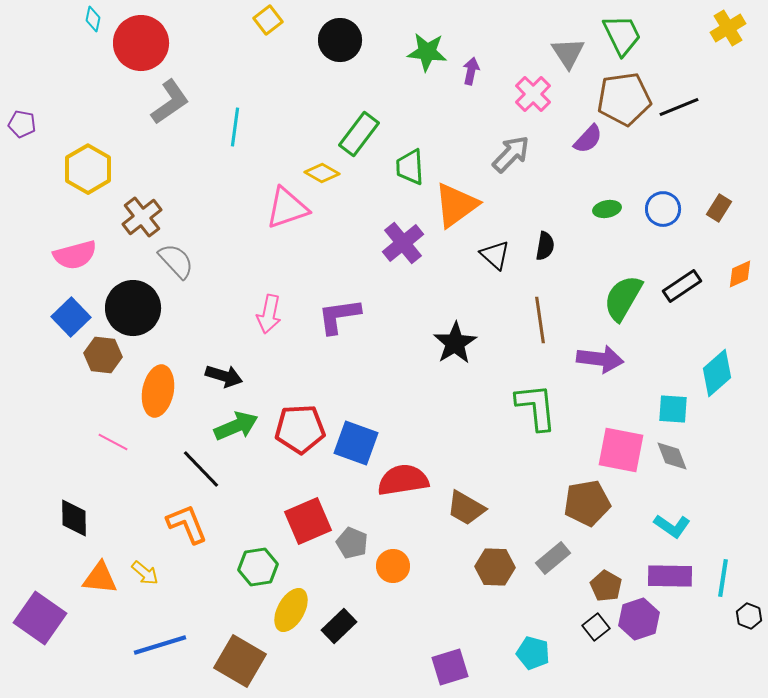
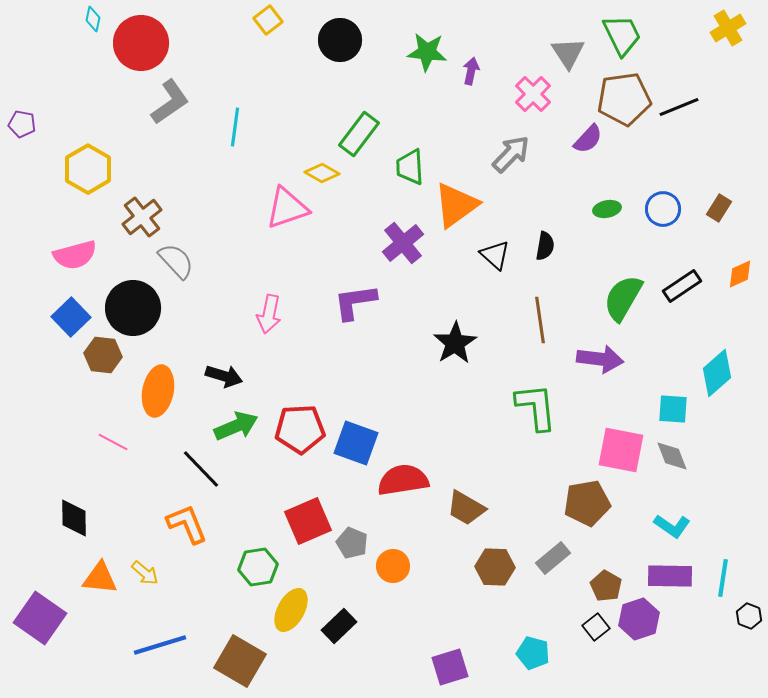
purple L-shape at (339, 316): moved 16 px right, 14 px up
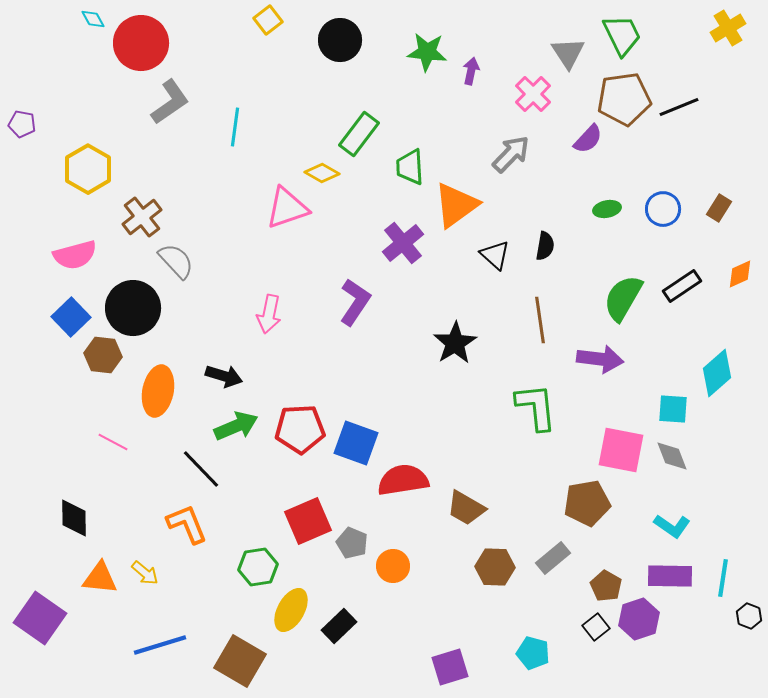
cyan diamond at (93, 19): rotated 40 degrees counterclockwise
purple L-shape at (355, 302): rotated 132 degrees clockwise
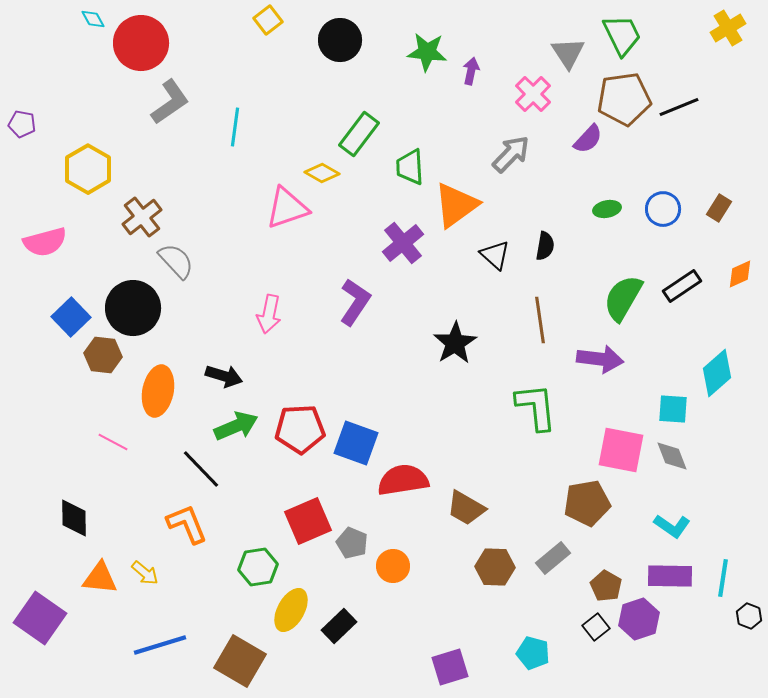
pink semicircle at (75, 255): moved 30 px left, 13 px up
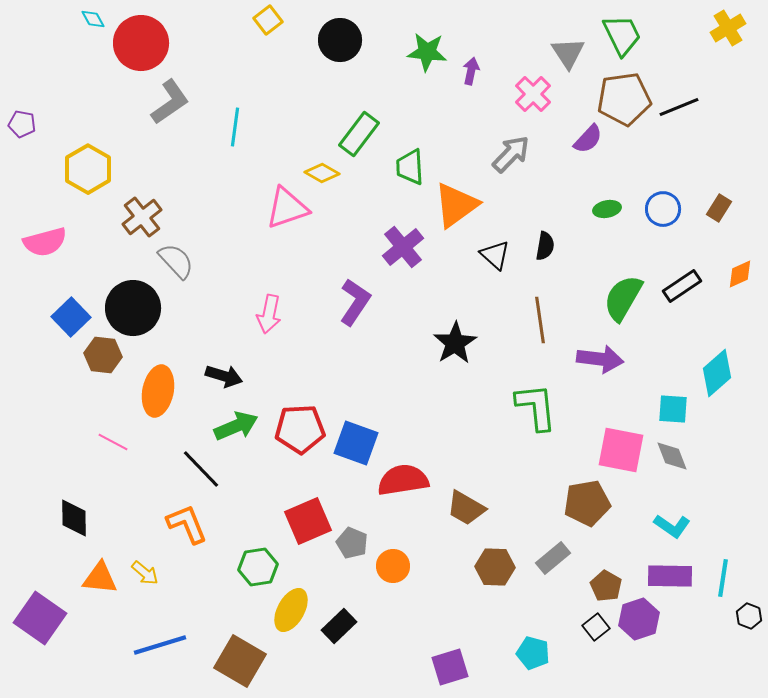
purple cross at (403, 243): moved 4 px down
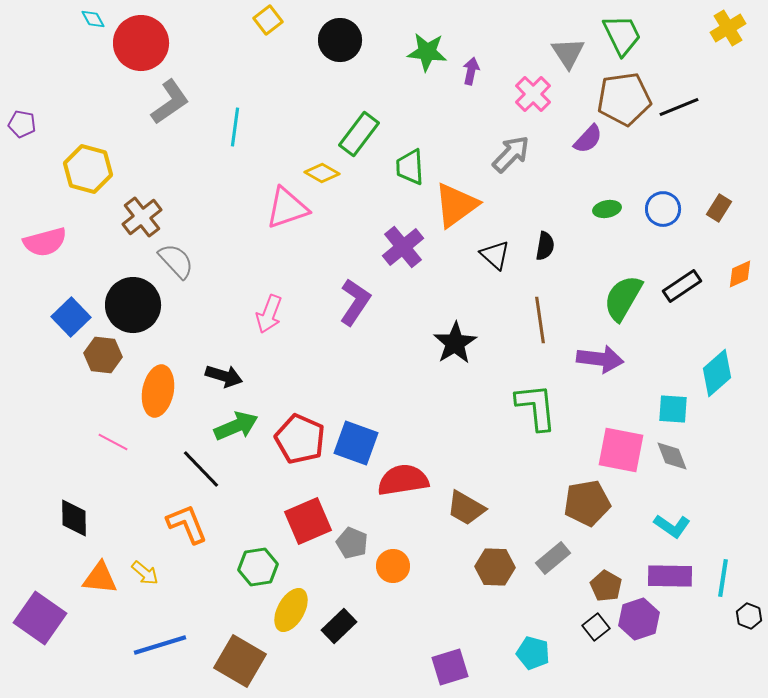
yellow hexagon at (88, 169): rotated 15 degrees counterclockwise
black circle at (133, 308): moved 3 px up
pink arrow at (269, 314): rotated 9 degrees clockwise
red pentagon at (300, 429): moved 10 px down; rotated 27 degrees clockwise
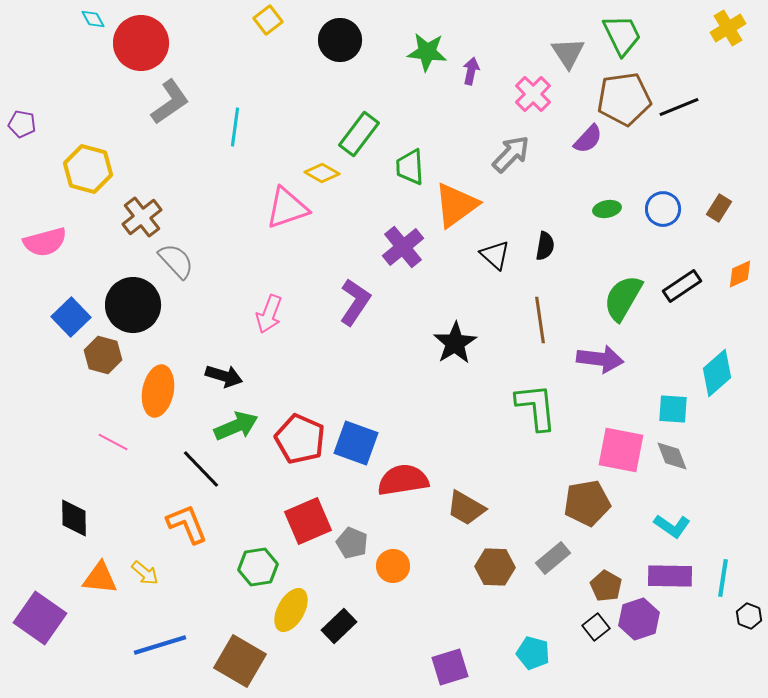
brown hexagon at (103, 355): rotated 9 degrees clockwise
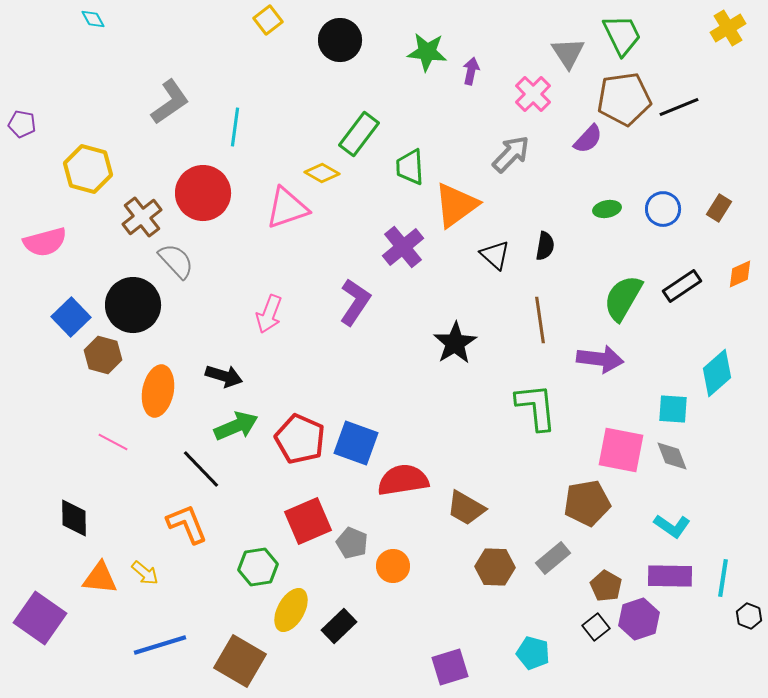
red circle at (141, 43): moved 62 px right, 150 px down
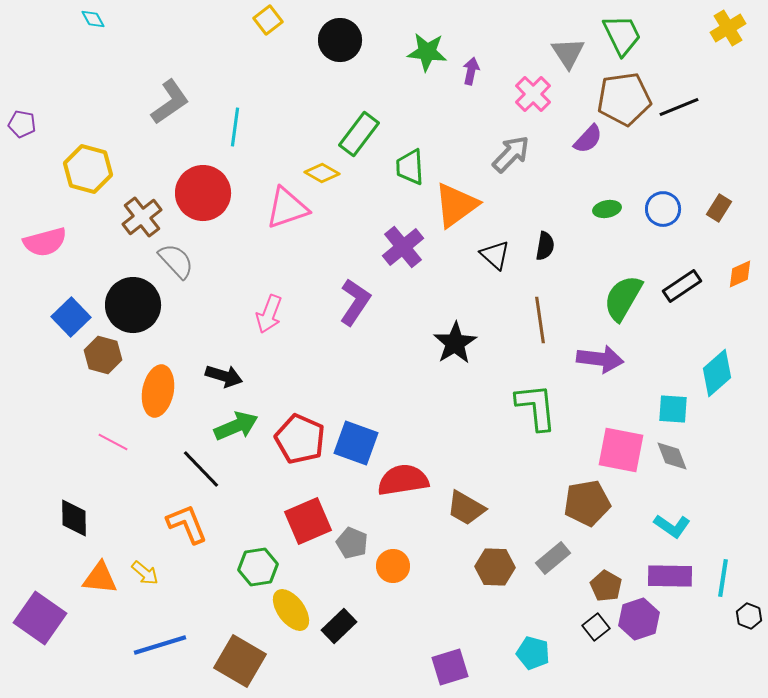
yellow ellipse at (291, 610): rotated 66 degrees counterclockwise
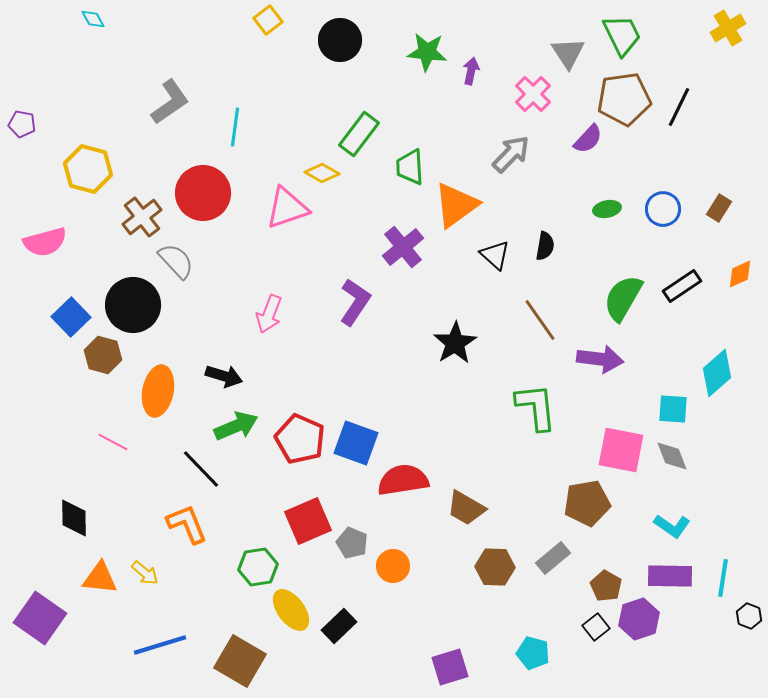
black line at (679, 107): rotated 42 degrees counterclockwise
brown line at (540, 320): rotated 27 degrees counterclockwise
